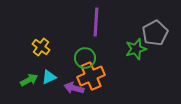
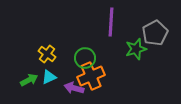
purple line: moved 15 px right
yellow cross: moved 6 px right, 7 px down
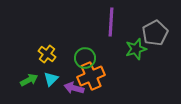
cyan triangle: moved 2 px right, 2 px down; rotated 21 degrees counterclockwise
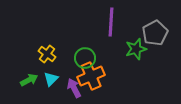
purple arrow: rotated 48 degrees clockwise
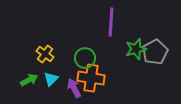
gray pentagon: moved 19 px down
yellow cross: moved 2 px left
orange cross: moved 2 px down; rotated 32 degrees clockwise
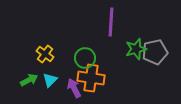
gray pentagon: rotated 15 degrees clockwise
cyan triangle: moved 1 px left, 1 px down
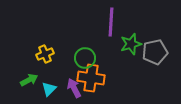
green star: moved 5 px left, 5 px up
yellow cross: rotated 30 degrees clockwise
cyan triangle: moved 1 px left, 9 px down
